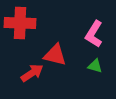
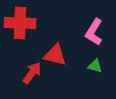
pink L-shape: moved 2 px up
red arrow: rotated 20 degrees counterclockwise
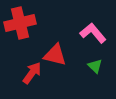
red cross: rotated 16 degrees counterclockwise
pink L-shape: moved 1 px left, 1 px down; rotated 108 degrees clockwise
green triangle: rotated 28 degrees clockwise
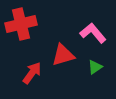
red cross: moved 1 px right, 1 px down
red triangle: moved 8 px right; rotated 30 degrees counterclockwise
green triangle: moved 1 px down; rotated 42 degrees clockwise
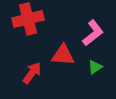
red cross: moved 7 px right, 5 px up
pink L-shape: rotated 92 degrees clockwise
red triangle: rotated 20 degrees clockwise
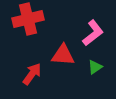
red arrow: moved 1 px down
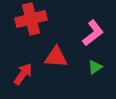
red cross: moved 3 px right
red triangle: moved 7 px left, 2 px down
red arrow: moved 9 px left
